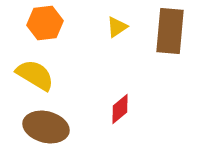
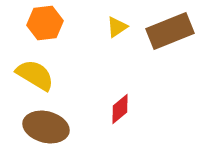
brown rectangle: rotated 63 degrees clockwise
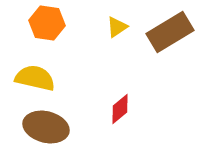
orange hexagon: moved 2 px right; rotated 16 degrees clockwise
brown rectangle: moved 1 px down; rotated 9 degrees counterclockwise
yellow semicircle: moved 3 px down; rotated 18 degrees counterclockwise
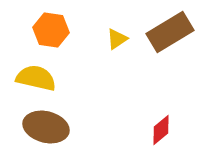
orange hexagon: moved 4 px right, 7 px down
yellow triangle: moved 12 px down
yellow semicircle: moved 1 px right
red diamond: moved 41 px right, 21 px down
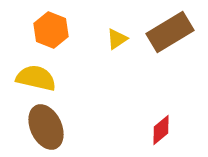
orange hexagon: rotated 12 degrees clockwise
brown ellipse: rotated 51 degrees clockwise
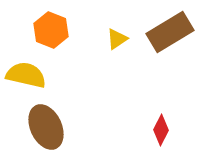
yellow semicircle: moved 10 px left, 3 px up
red diamond: rotated 24 degrees counterclockwise
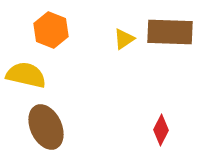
brown rectangle: rotated 33 degrees clockwise
yellow triangle: moved 7 px right
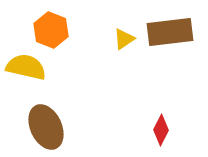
brown rectangle: rotated 9 degrees counterclockwise
yellow semicircle: moved 8 px up
